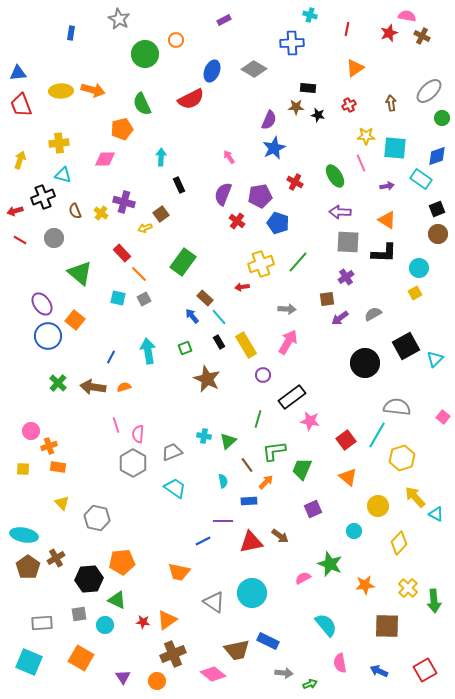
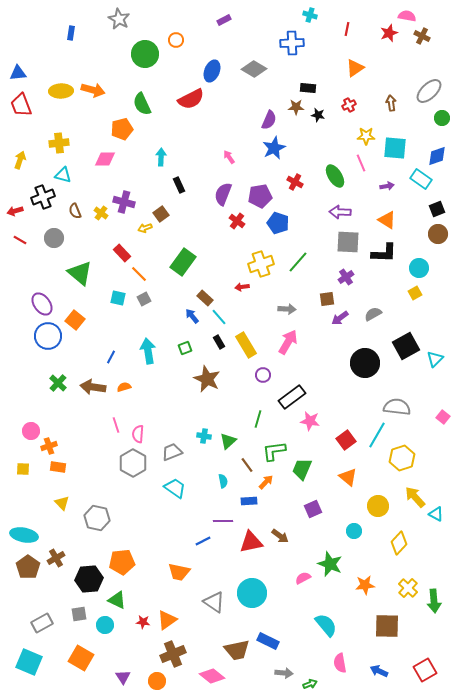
gray rectangle at (42, 623): rotated 25 degrees counterclockwise
pink diamond at (213, 674): moved 1 px left, 2 px down
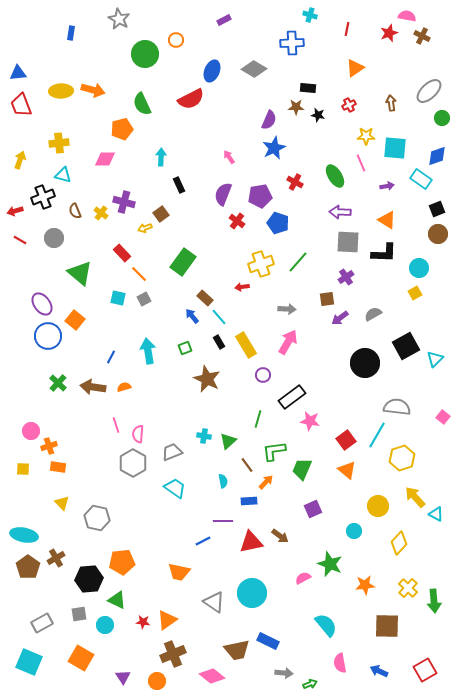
orange triangle at (348, 477): moved 1 px left, 7 px up
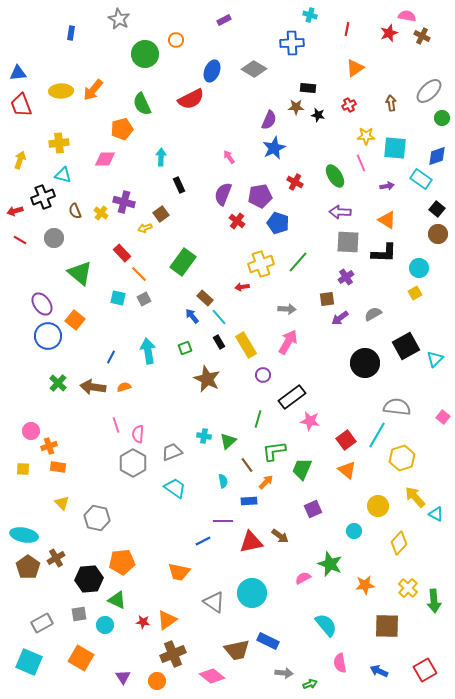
orange arrow at (93, 90): rotated 115 degrees clockwise
black square at (437, 209): rotated 28 degrees counterclockwise
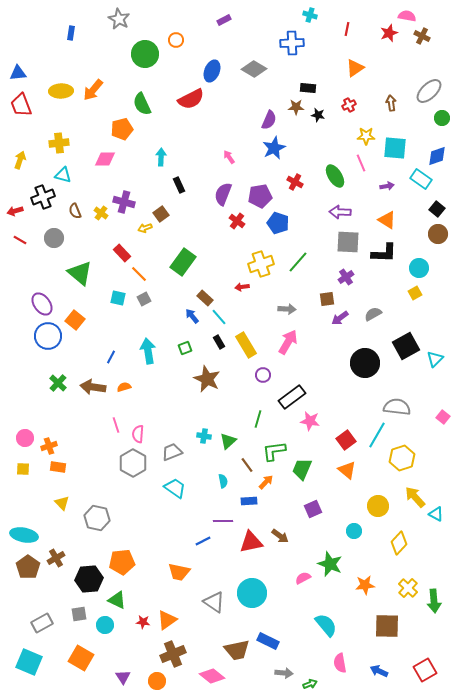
pink circle at (31, 431): moved 6 px left, 7 px down
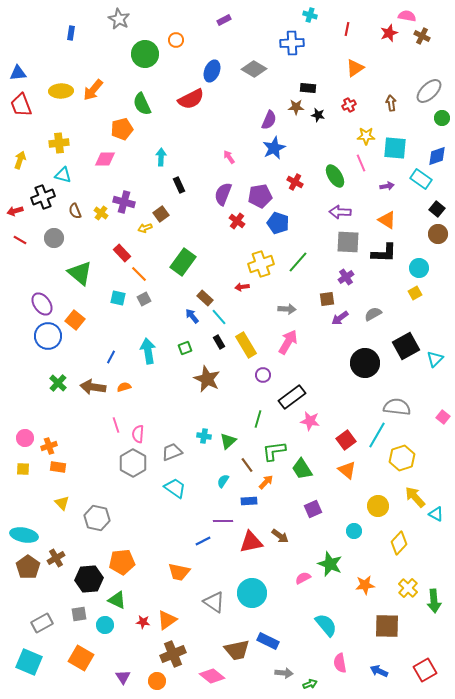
green trapezoid at (302, 469): rotated 55 degrees counterclockwise
cyan semicircle at (223, 481): rotated 136 degrees counterclockwise
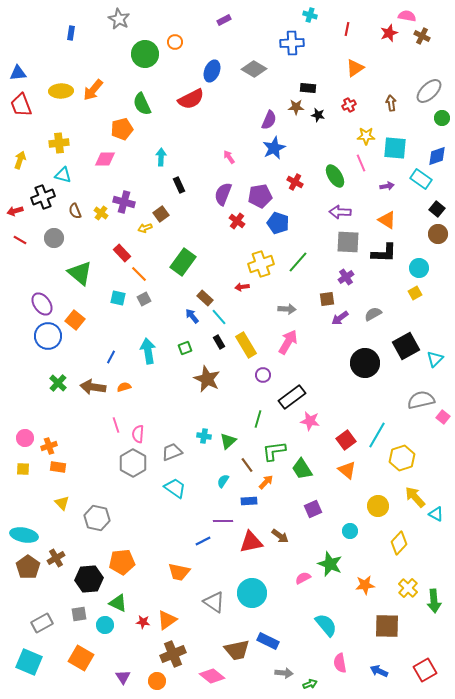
orange circle at (176, 40): moved 1 px left, 2 px down
gray semicircle at (397, 407): moved 24 px right, 7 px up; rotated 20 degrees counterclockwise
cyan circle at (354, 531): moved 4 px left
green triangle at (117, 600): moved 1 px right, 3 px down
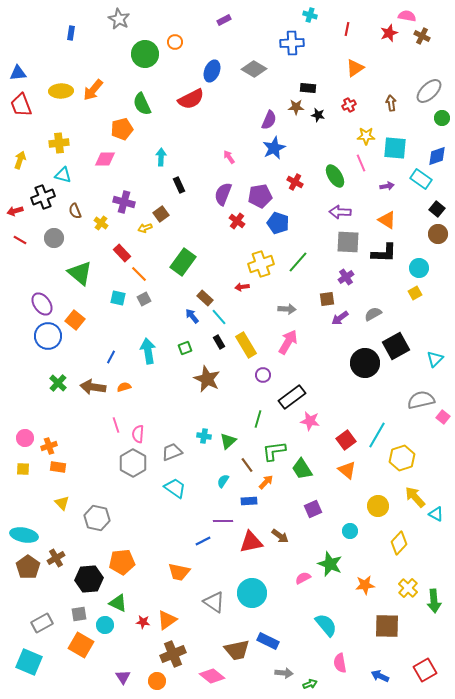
yellow cross at (101, 213): moved 10 px down
black square at (406, 346): moved 10 px left
orange square at (81, 658): moved 13 px up
blue arrow at (379, 671): moved 1 px right, 5 px down
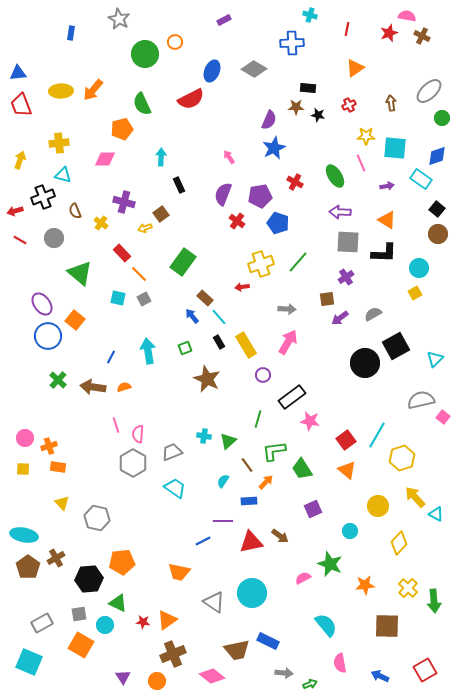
green cross at (58, 383): moved 3 px up
